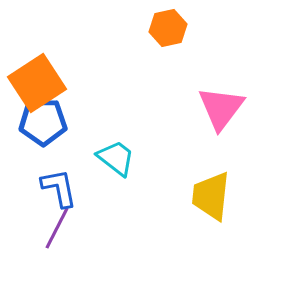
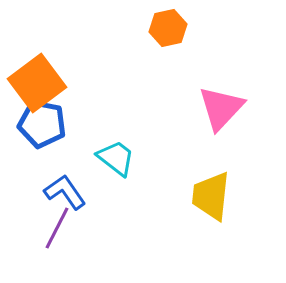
orange square: rotated 4 degrees counterclockwise
pink triangle: rotated 6 degrees clockwise
blue pentagon: moved 1 px left, 2 px down; rotated 12 degrees clockwise
blue L-shape: moved 6 px right, 4 px down; rotated 24 degrees counterclockwise
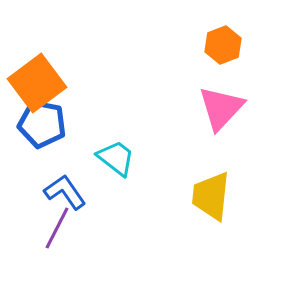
orange hexagon: moved 55 px right, 17 px down; rotated 9 degrees counterclockwise
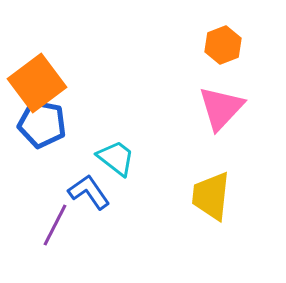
blue L-shape: moved 24 px right
purple line: moved 2 px left, 3 px up
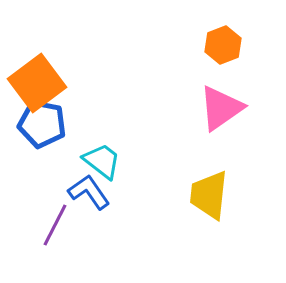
pink triangle: rotated 12 degrees clockwise
cyan trapezoid: moved 14 px left, 3 px down
yellow trapezoid: moved 2 px left, 1 px up
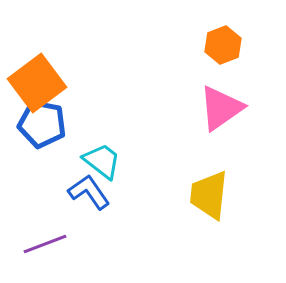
purple line: moved 10 px left, 19 px down; rotated 42 degrees clockwise
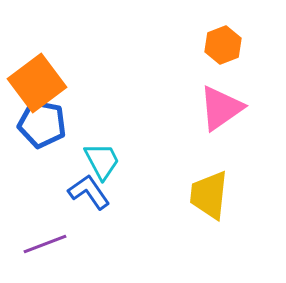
cyan trapezoid: rotated 24 degrees clockwise
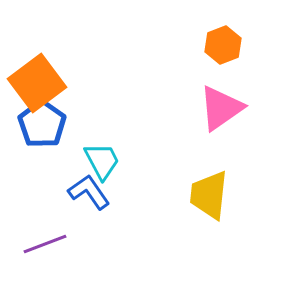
blue pentagon: rotated 24 degrees clockwise
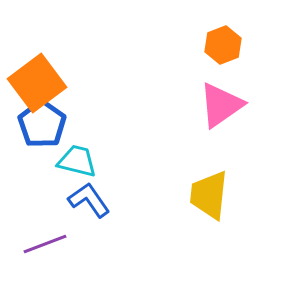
pink triangle: moved 3 px up
cyan trapezoid: moved 25 px left; rotated 48 degrees counterclockwise
blue L-shape: moved 8 px down
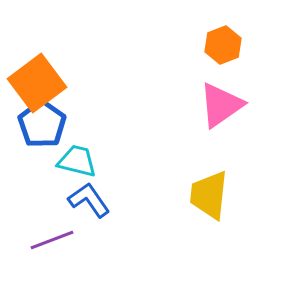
purple line: moved 7 px right, 4 px up
